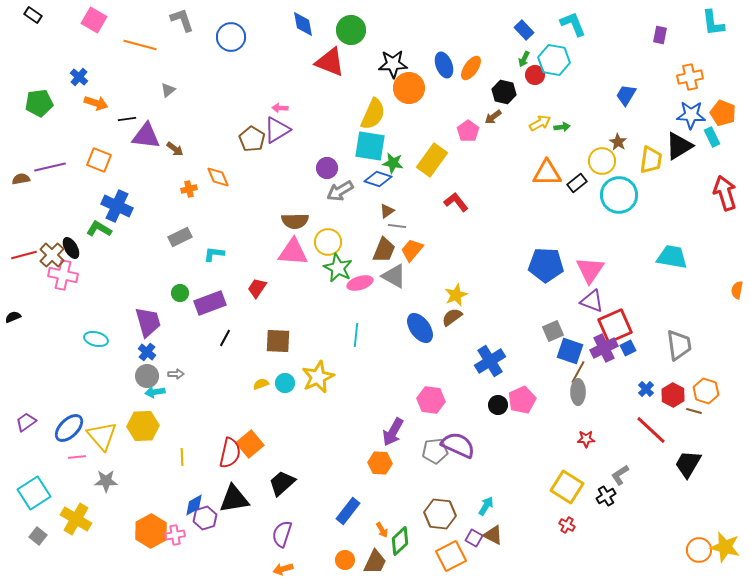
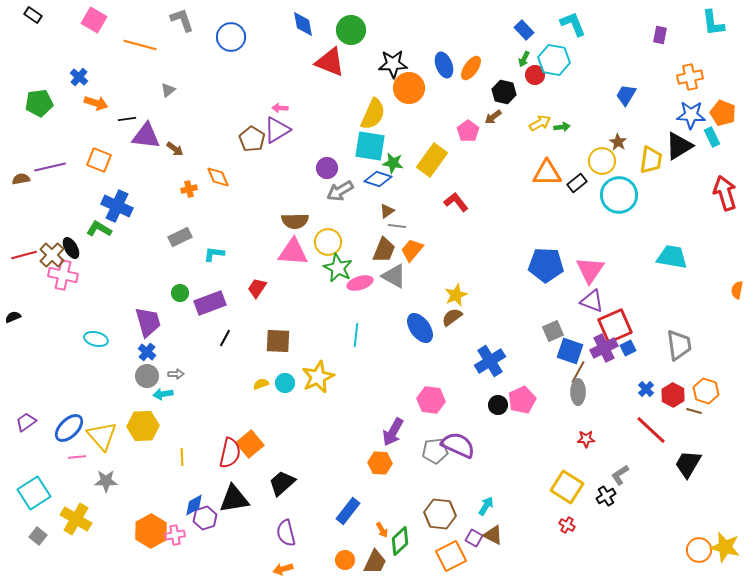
cyan arrow at (155, 392): moved 8 px right, 2 px down
purple semicircle at (282, 534): moved 4 px right, 1 px up; rotated 32 degrees counterclockwise
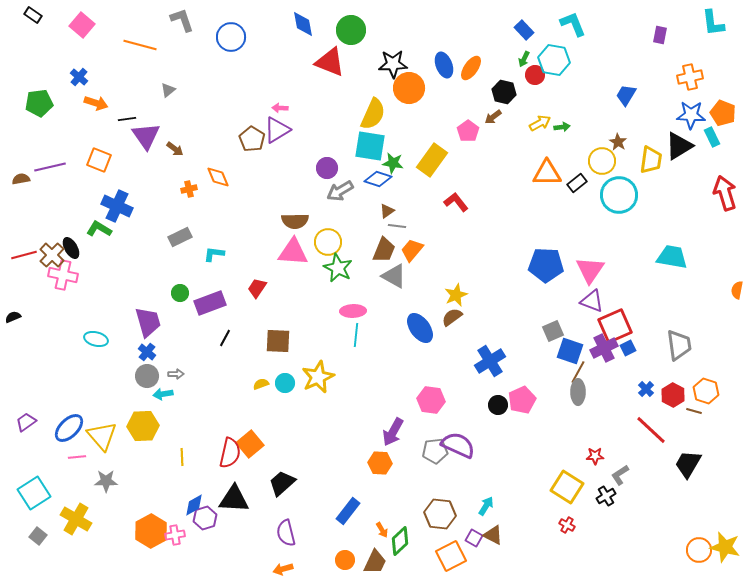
pink square at (94, 20): moved 12 px left, 5 px down; rotated 10 degrees clockwise
purple triangle at (146, 136): rotated 48 degrees clockwise
pink ellipse at (360, 283): moved 7 px left, 28 px down; rotated 15 degrees clockwise
red star at (586, 439): moved 9 px right, 17 px down
black triangle at (234, 499): rotated 12 degrees clockwise
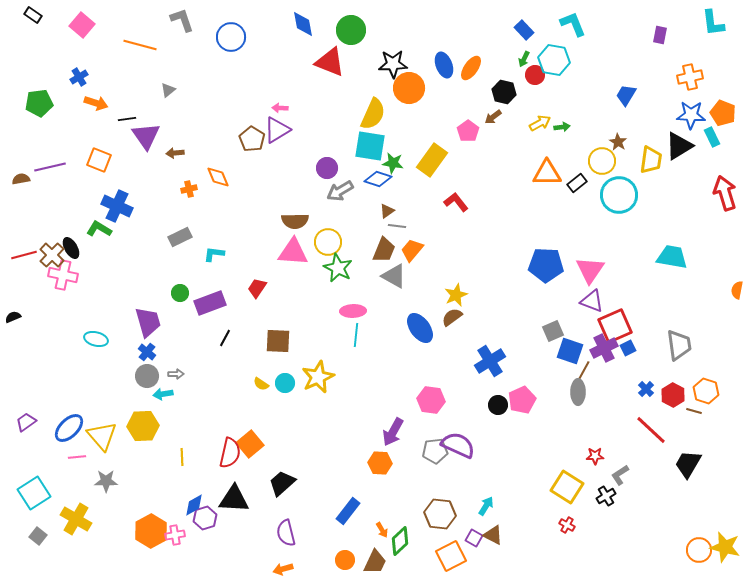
blue cross at (79, 77): rotated 18 degrees clockwise
brown arrow at (175, 149): moved 4 px down; rotated 138 degrees clockwise
brown line at (578, 372): moved 5 px right
yellow semicircle at (261, 384): rotated 126 degrees counterclockwise
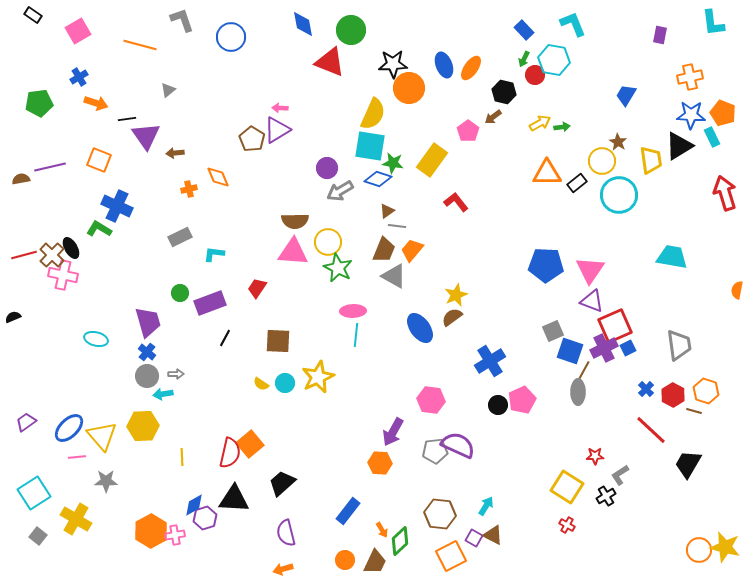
pink square at (82, 25): moved 4 px left, 6 px down; rotated 20 degrees clockwise
yellow trapezoid at (651, 160): rotated 16 degrees counterclockwise
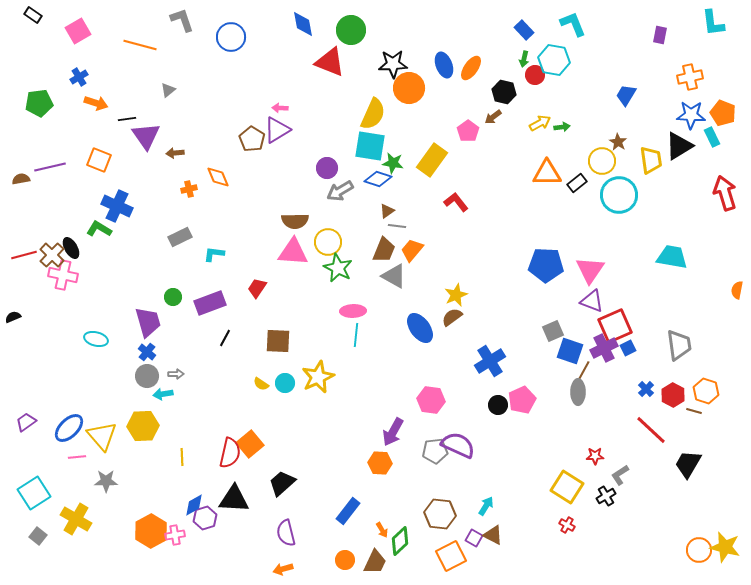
green arrow at (524, 59): rotated 14 degrees counterclockwise
green circle at (180, 293): moved 7 px left, 4 px down
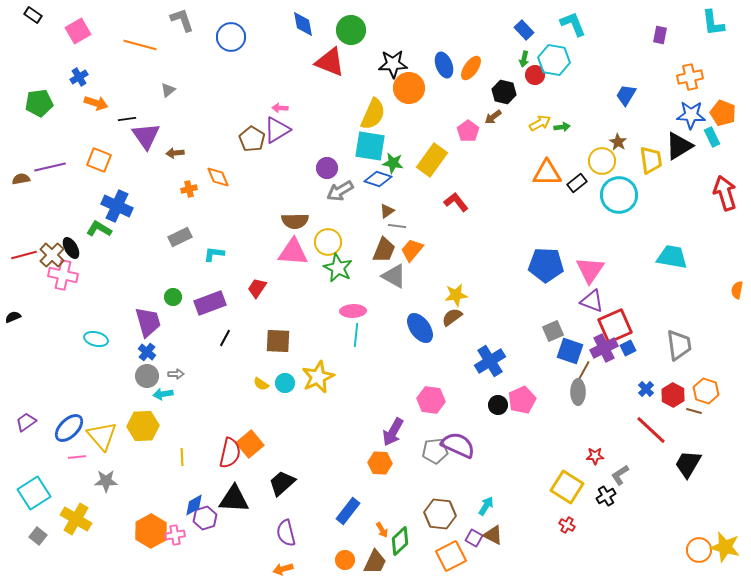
yellow star at (456, 295): rotated 15 degrees clockwise
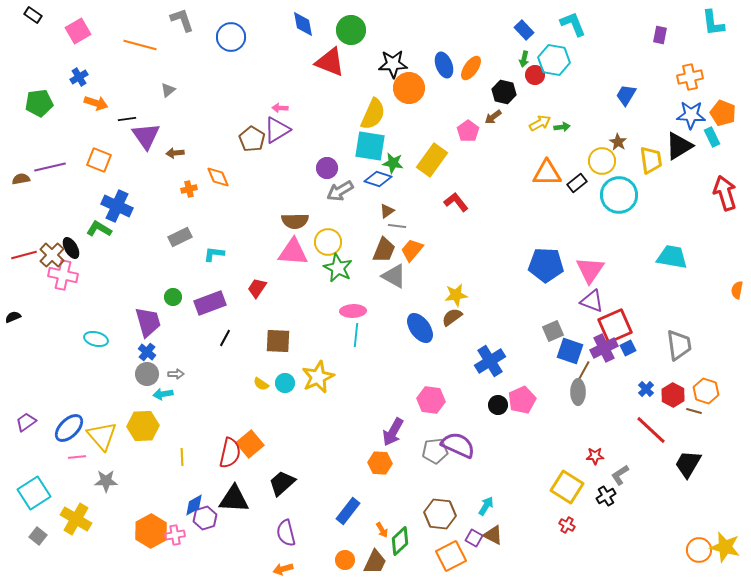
gray circle at (147, 376): moved 2 px up
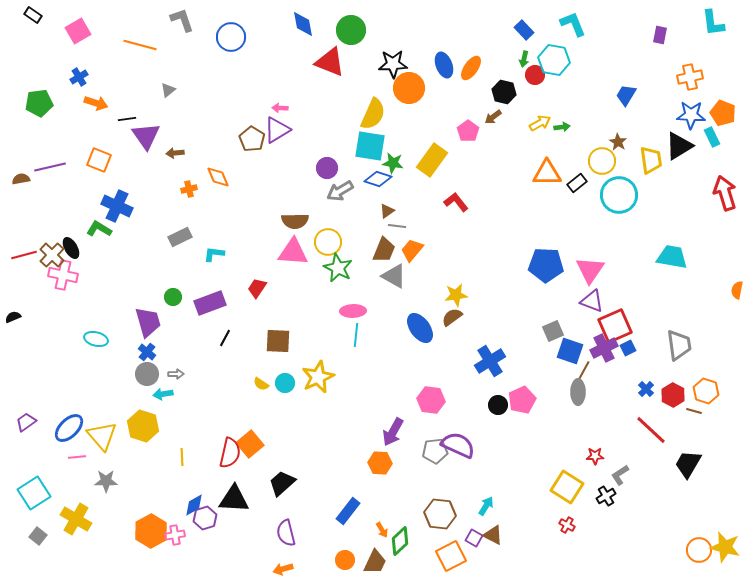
yellow hexagon at (143, 426): rotated 20 degrees clockwise
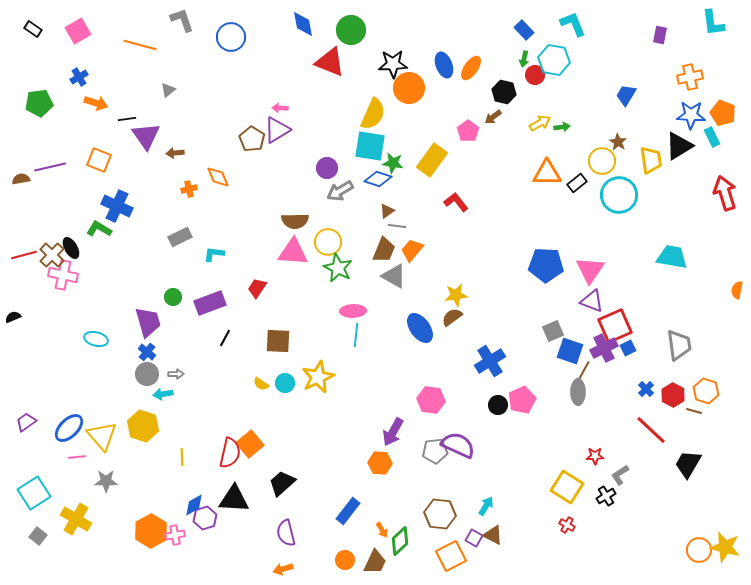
black rectangle at (33, 15): moved 14 px down
